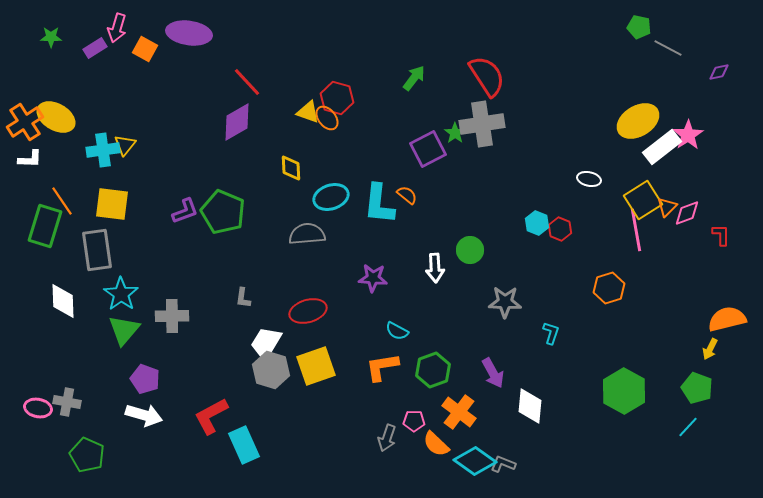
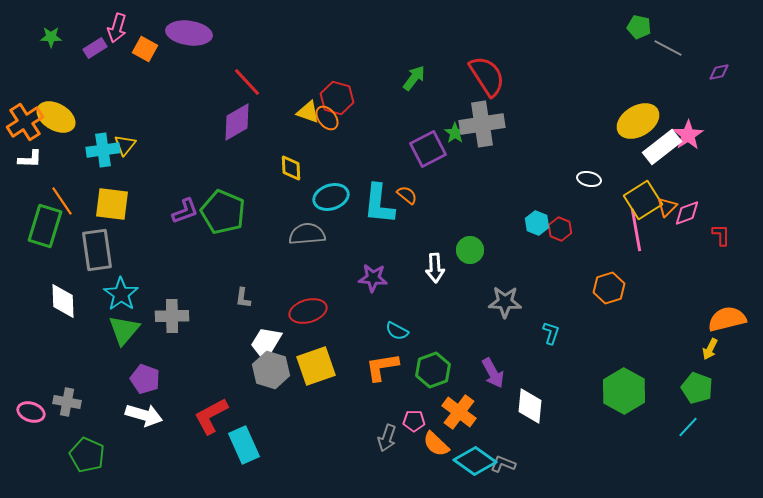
pink ellipse at (38, 408): moved 7 px left, 4 px down; rotated 8 degrees clockwise
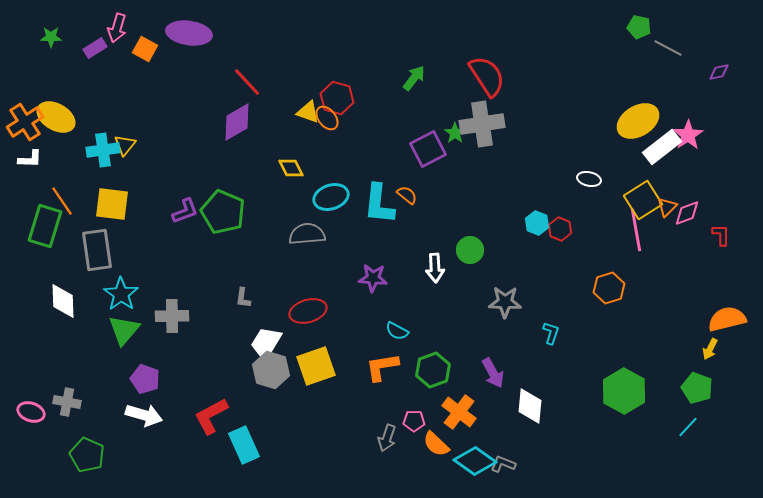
yellow diamond at (291, 168): rotated 24 degrees counterclockwise
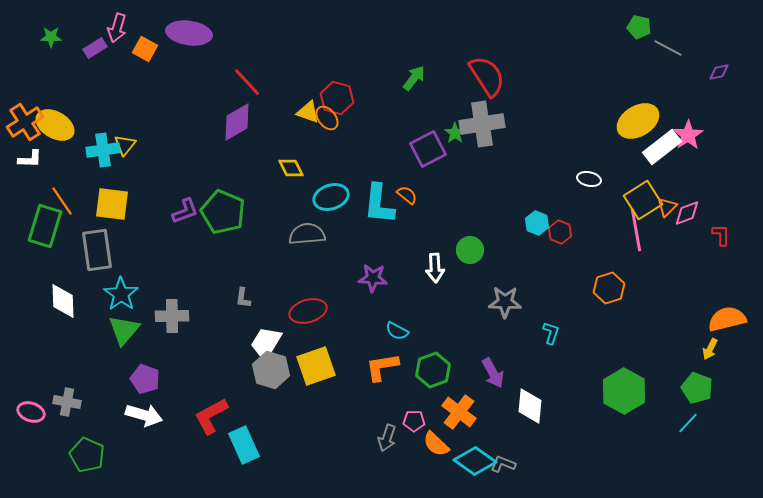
yellow ellipse at (56, 117): moved 1 px left, 8 px down
red hexagon at (560, 229): moved 3 px down
cyan line at (688, 427): moved 4 px up
